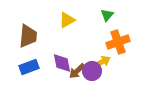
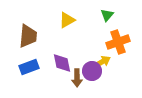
brown arrow: moved 7 px down; rotated 48 degrees counterclockwise
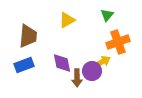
blue rectangle: moved 5 px left, 2 px up
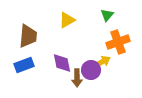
purple circle: moved 1 px left, 1 px up
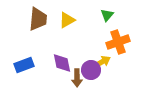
brown trapezoid: moved 10 px right, 17 px up
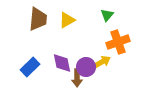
blue rectangle: moved 6 px right, 2 px down; rotated 24 degrees counterclockwise
purple circle: moved 5 px left, 3 px up
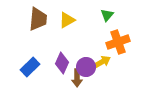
purple diamond: rotated 35 degrees clockwise
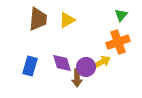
green triangle: moved 14 px right
purple diamond: rotated 40 degrees counterclockwise
blue rectangle: moved 1 px up; rotated 30 degrees counterclockwise
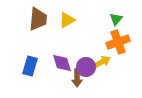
green triangle: moved 5 px left, 4 px down
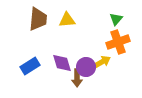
yellow triangle: rotated 24 degrees clockwise
blue rectangle: rotated 42 degrees clockwise
